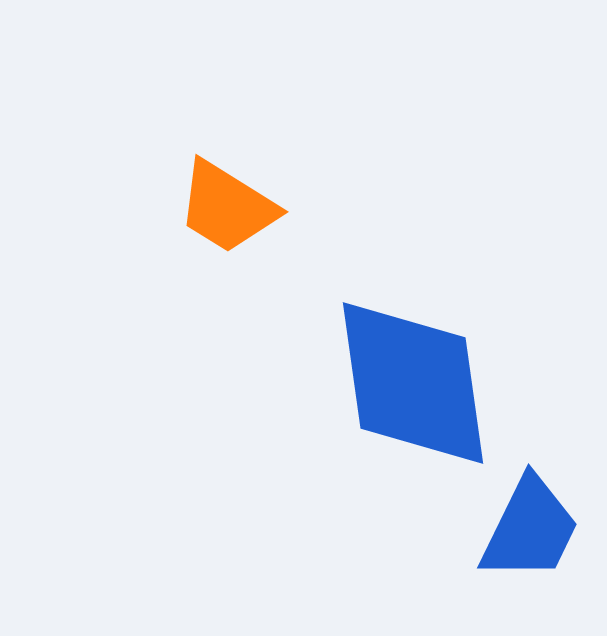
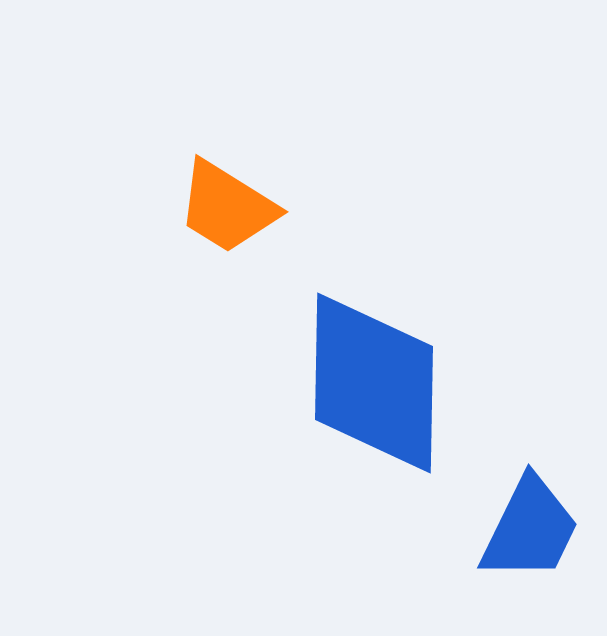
blue diamond: moved 39 px left; rotated 9 degrees clockwise
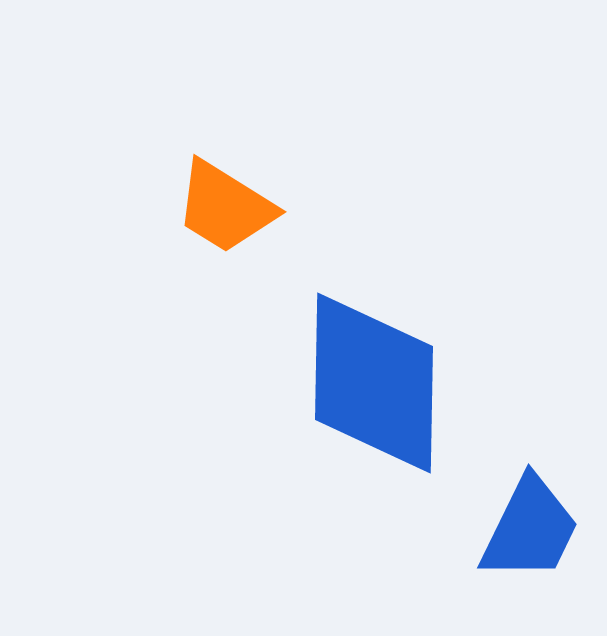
orange trapezoid: moved 2 px left
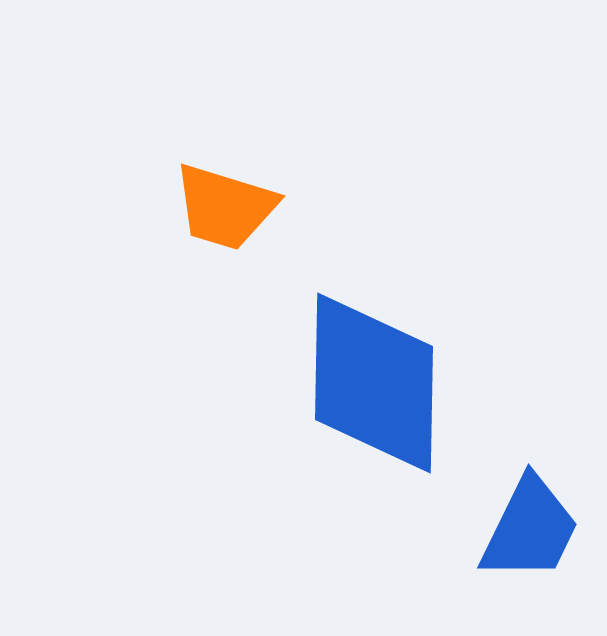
orange trapezoid: rotated 15 degrees counterclockwise
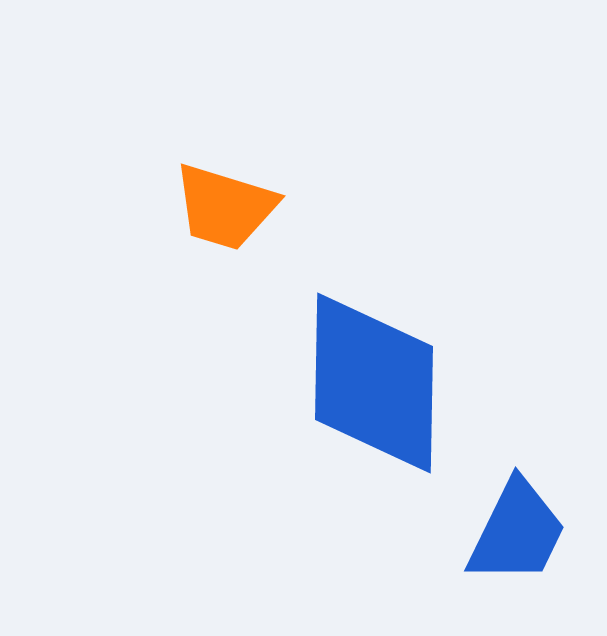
blue trapezoid: moved 13 px left, 3 px down
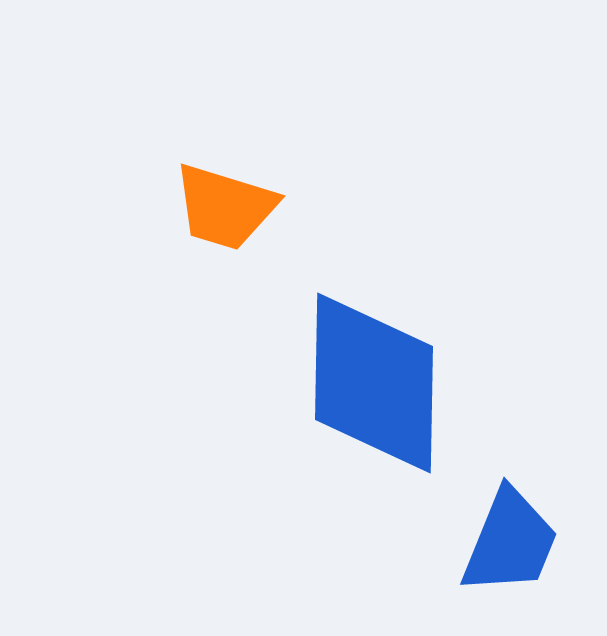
blue trapezoid: moved 7 px left, 10 px down; rotated 4 degrees counterclockwise
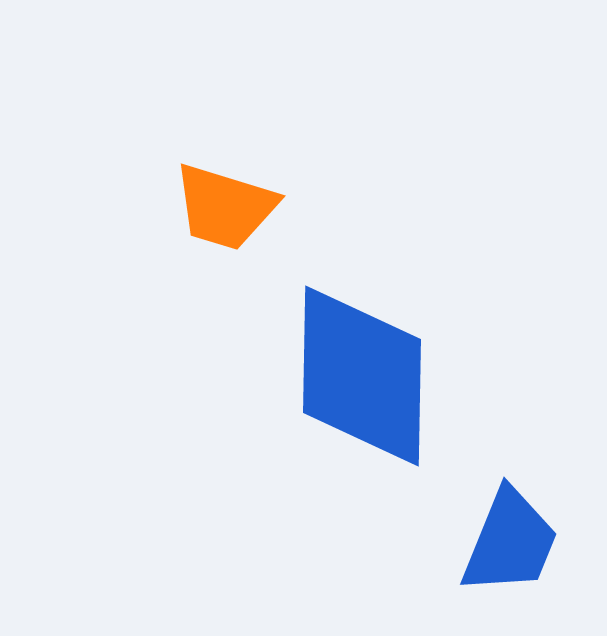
blue diamond: moved 12 px left, 7 px up
